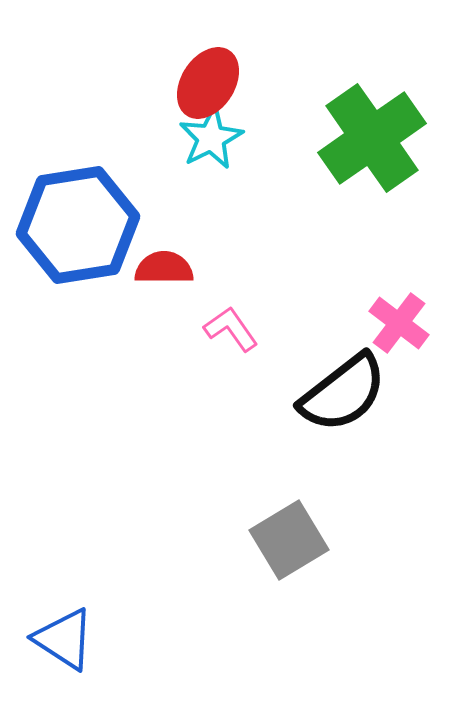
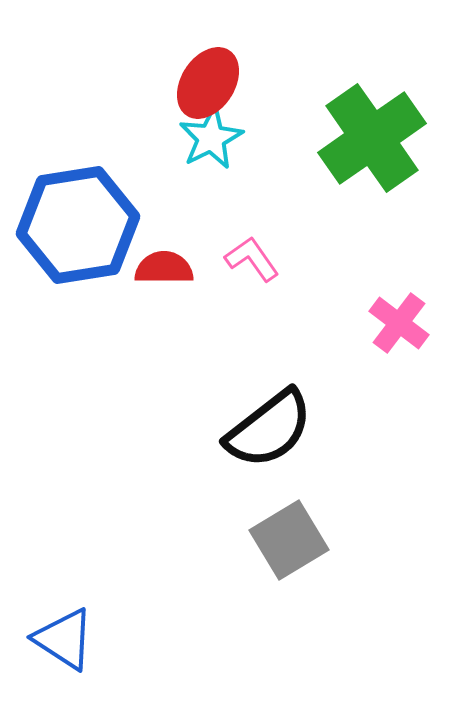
pink L-shape: moved 21 px right, 70 px up
black semicircle: moved 74 px left, 36 px down
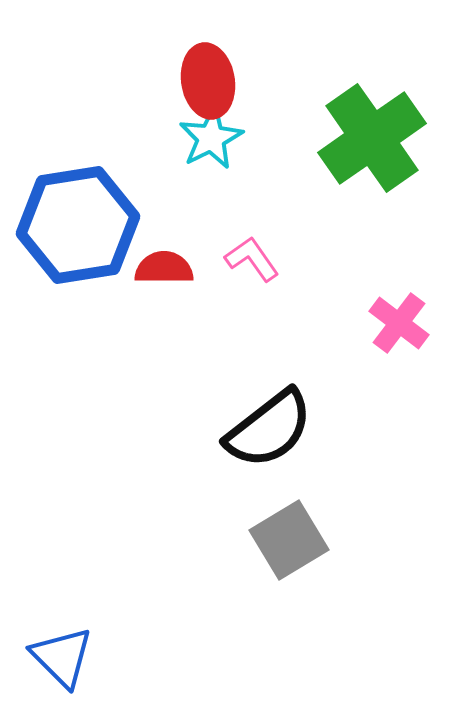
red ellipse: moved 2 px up; rotated 42 degrees counterclockwise
blue triangle: moved 2 px left, 18 px down; rotated 12 degrees clockwise
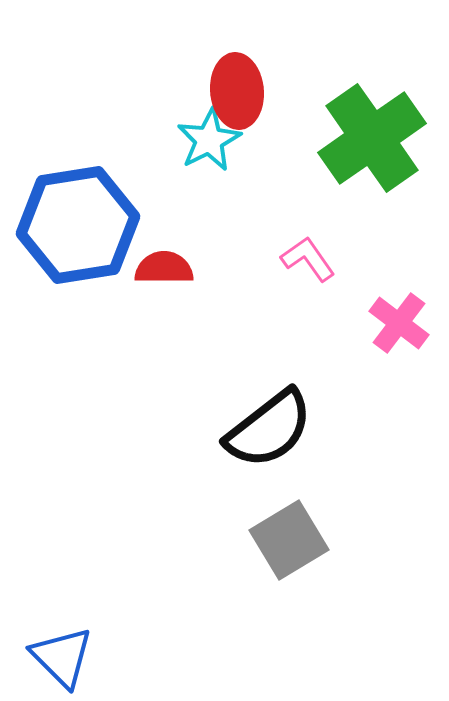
red ellipse: moved 29 px right, 10 px down; rotated 4 degrees clockwise
cyan star: moved 2 px left, 2 px down
pink L-shape: moved 56 px right
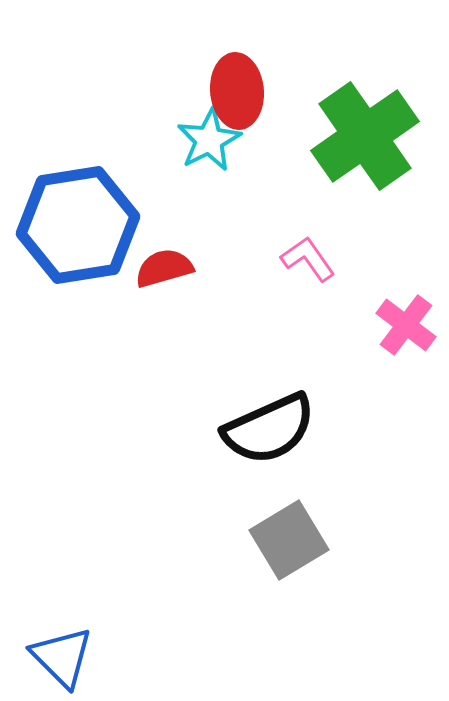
green cross: moved 7 px left, 2 px up
red semicircle: rotated 16 degrees counterclockwise
pink cross: moved 7 px right, 2 px down
black semicircle: rotated 14 degrees clockwise
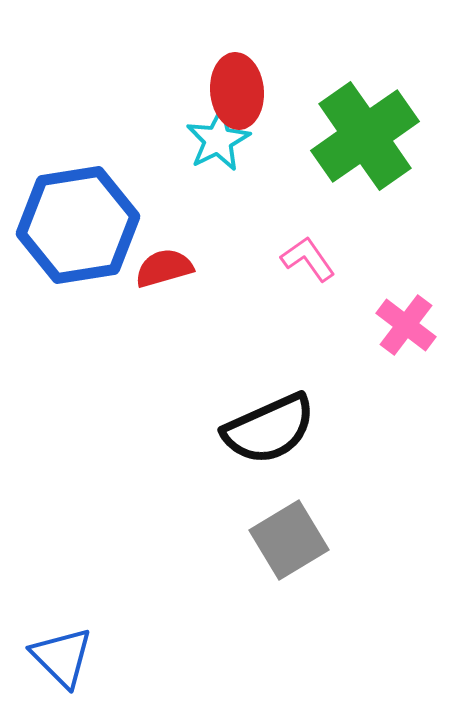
cyan star: moved 9 px right
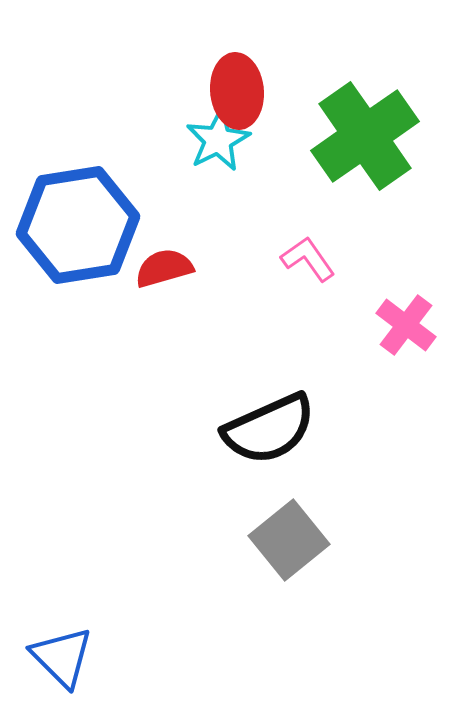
gray square: rotated 8 degrees counterclockwise
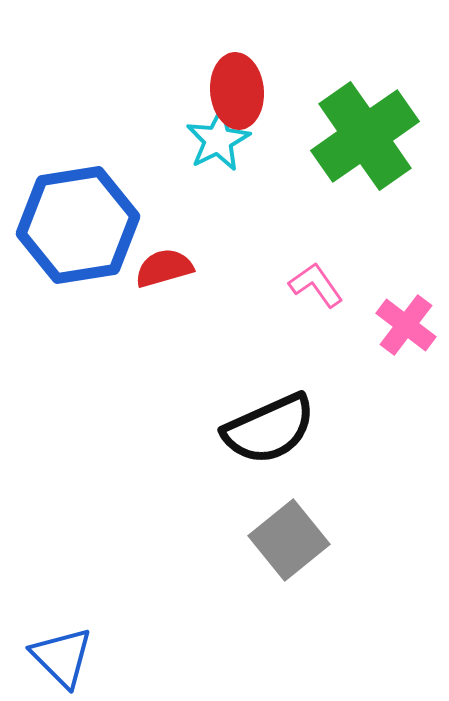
pink L-shape: moved 8 px right, 26 px down
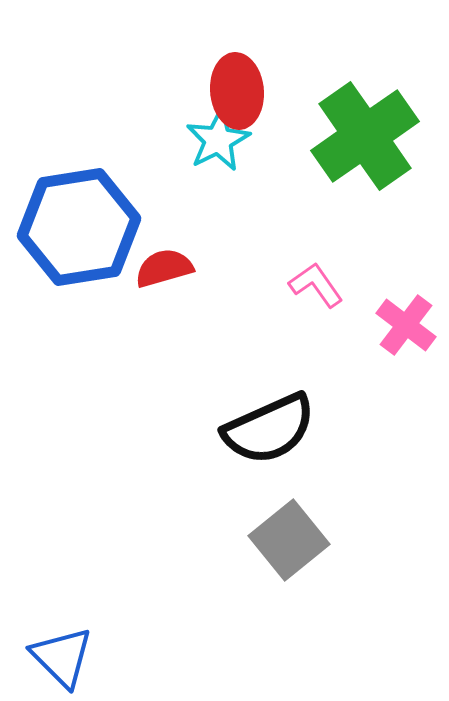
blue hexagon: moved 1 px right, 2 px down
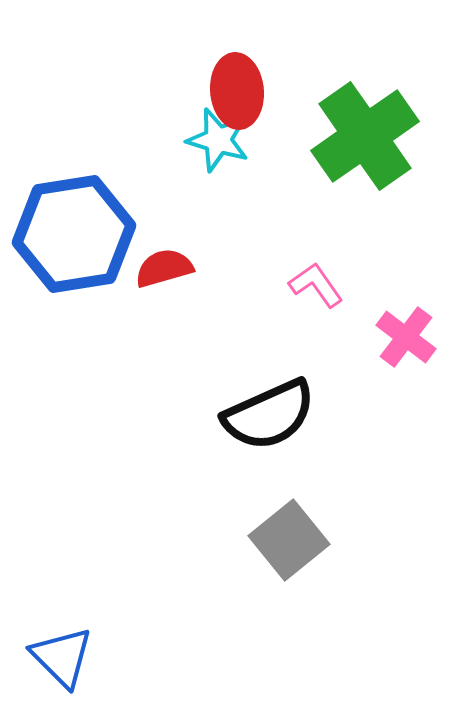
cyan star: rotated 28 degrees counterclockwise
blue hexagon: moved 5 px left, 7 px down
pink cross: moved 12 px down
black semicircle: moved 14 px up
